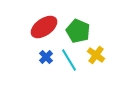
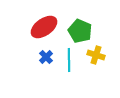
green pentagon: moved 2 px right
yellow cross: rotated 18 degrees counterclockwise
cyan line: rotated 30 degrees clockwise
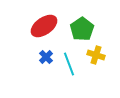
red ellipse: moved 1 px up
green pentagon: moved 2 px right, 2 px up; rotated 15 degrees clockwise
cyan line: moved 4 px down; rotated 20 degrees counterclockwise
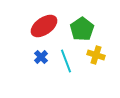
blue cross: moved 5 px left
cyan line: moved 3 px left, 3 px up
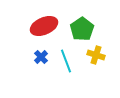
red ellipse: rotated 12 degrees clockwise
